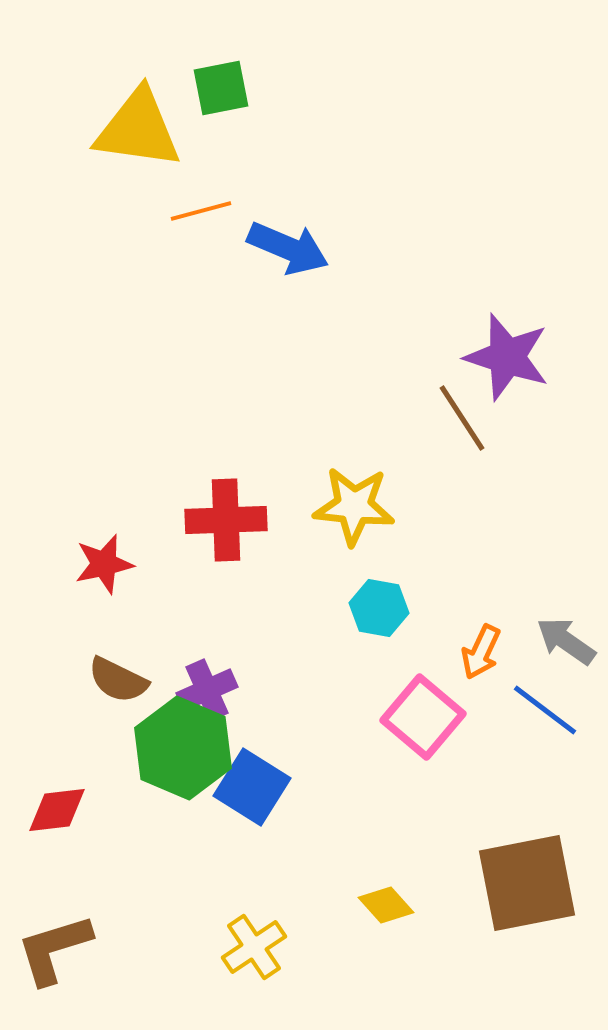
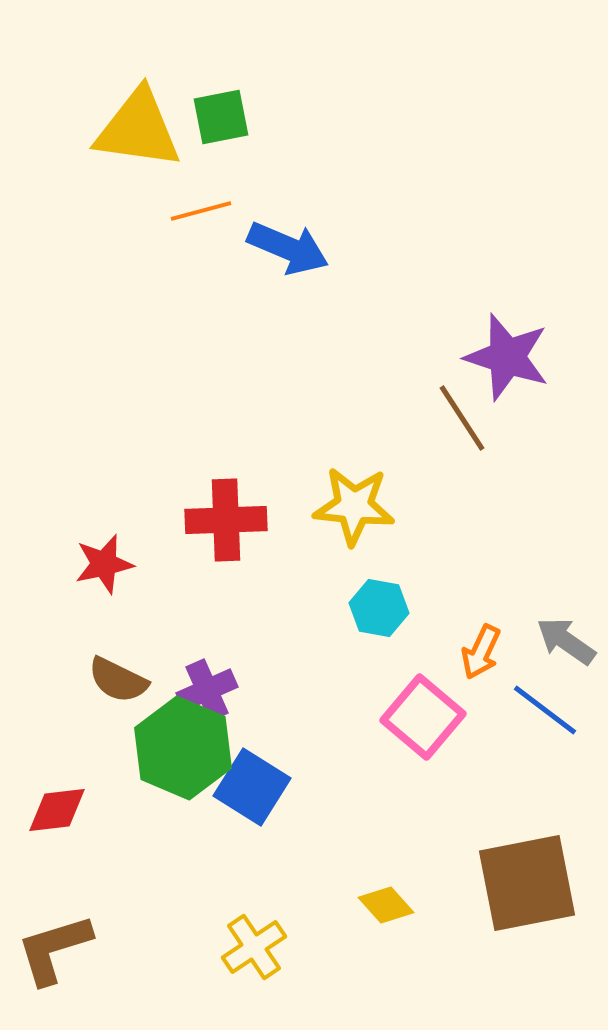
green square: moved 29 px down
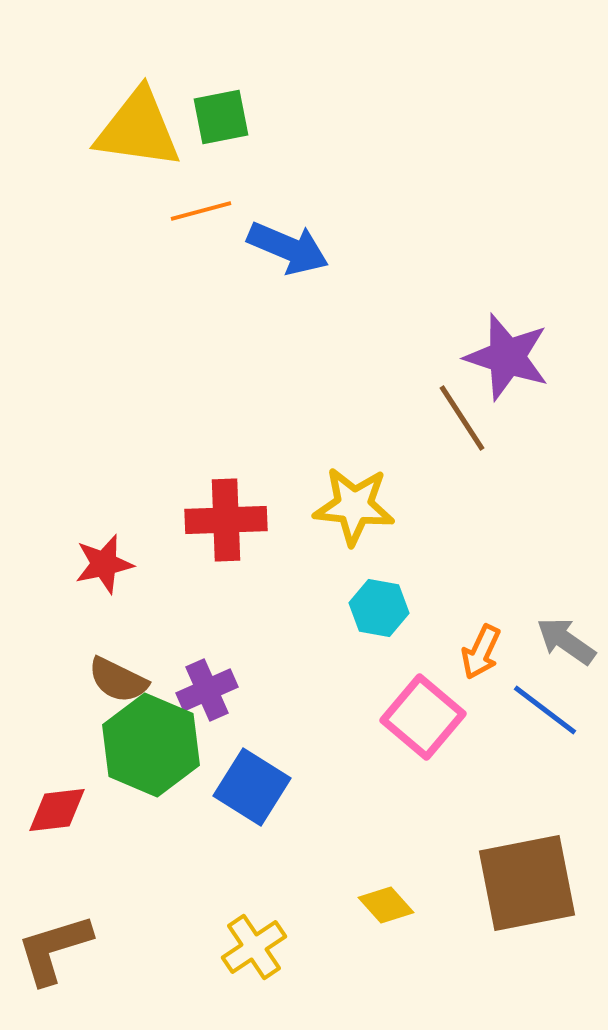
green hexagon: moved 32 px left, 3 px up
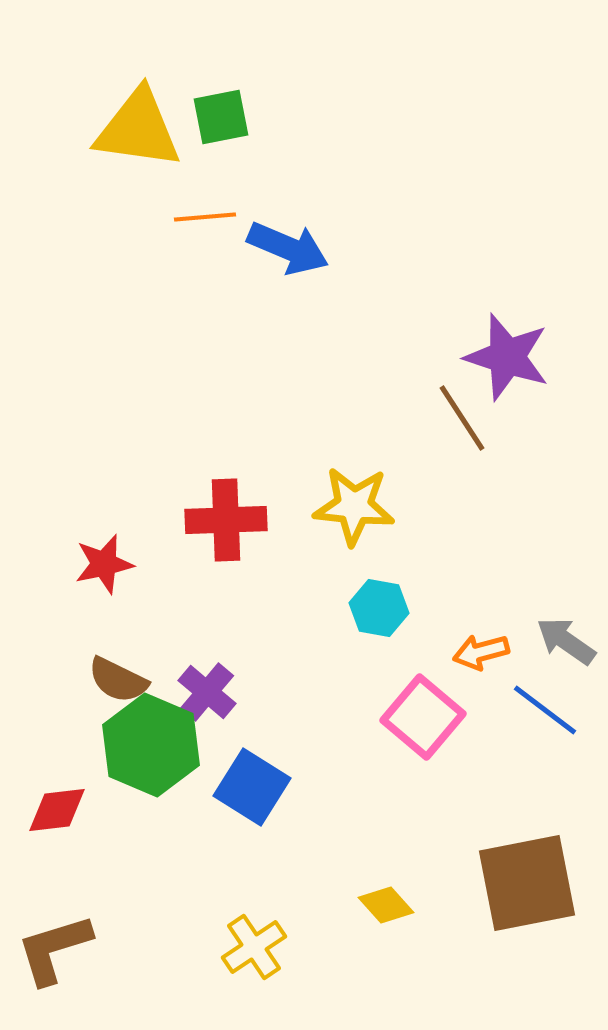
orange line: moved 4 px right, 6 px down; rotated 10 degrees clockwise
orange arrow: rotated 50 degrees clockwise
purple cross: moved 2 px down; rotated 26 degrees counterclockwise
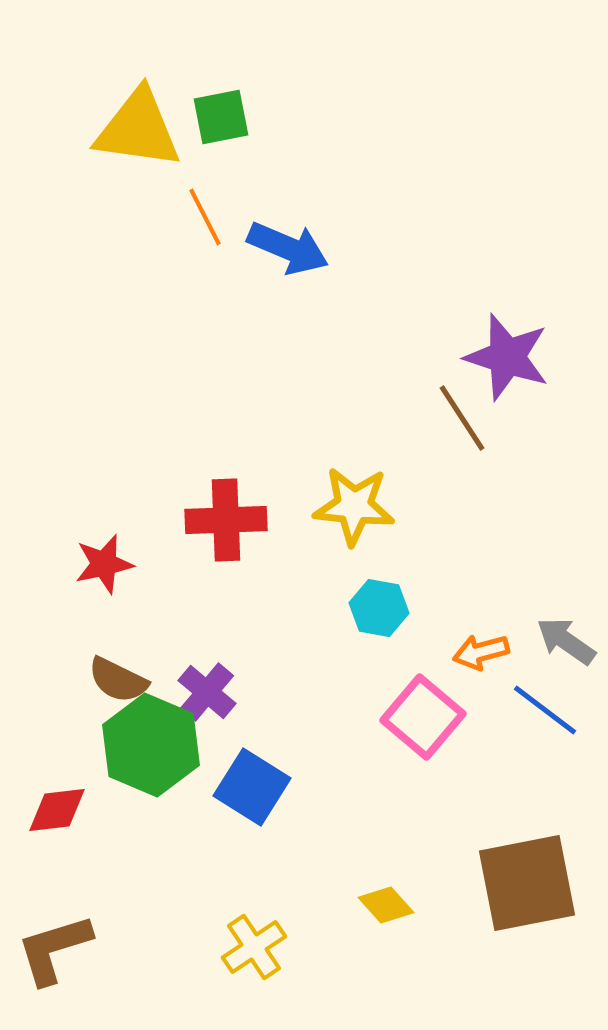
orange line: rotated 68 degrees clockwise
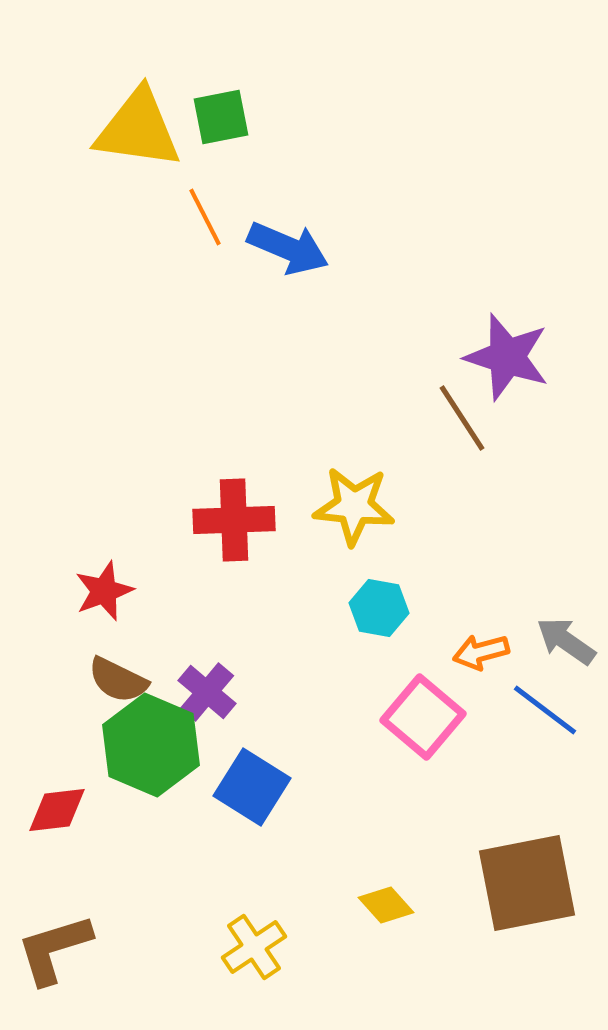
red cross: moved 8 px right
red star: moved 27 px down; rotated 8 degrees counterclockwise
